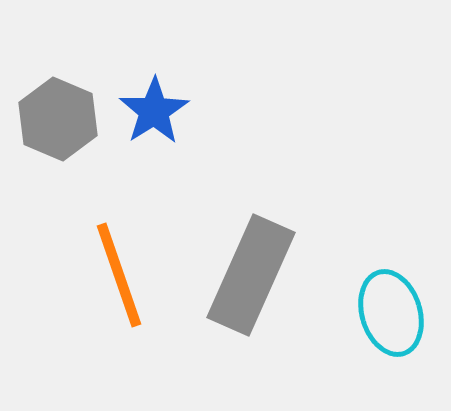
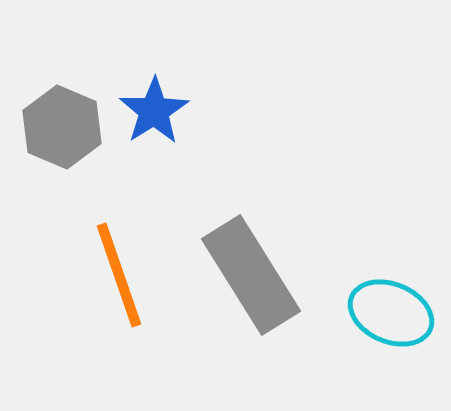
gray hexagon: moved 4 px right, 8 px down
gray rectangle: rotated 56 degrees counterclockwise
cyan ellipse: rotated 50 degrees counterclockwise
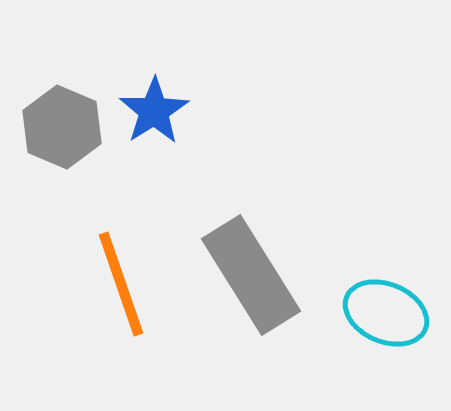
orange line: moved 2 px right, 9 px down
cyan ellipse: moved 5 px left
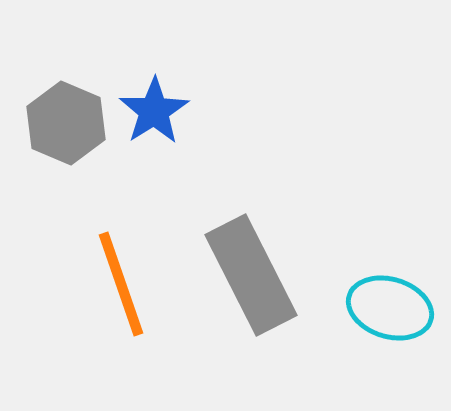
gray hexagon: moved 4 px right, 4 px up
gray rectangle: rotated 5 degrees clockwise
cyan ellipse: moved 4 px right, 5 px up; rotated 6 degrees counterclockwise
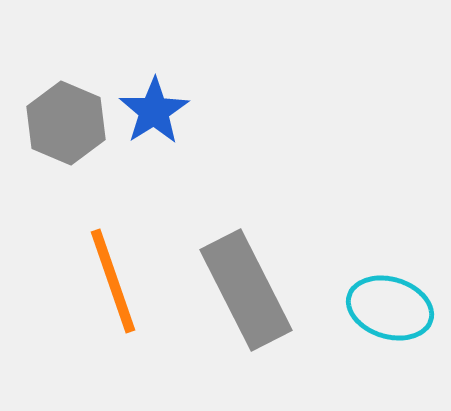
gray rectangle: moved 5 px left, 15 px down
orange line: moved 8 px left, 3 px up
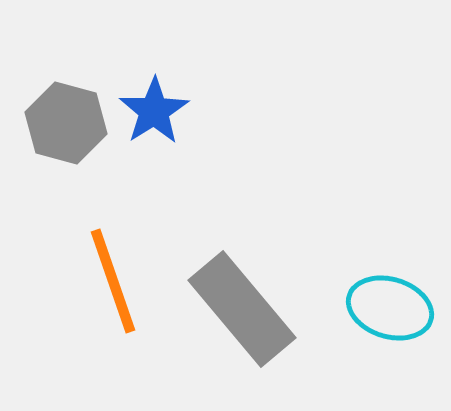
gray hexagon: rotated 8 degrees counterclockwise
gray rectangle: moved 4 px left, 19 px down; rotated 13 degrees counterclockwise
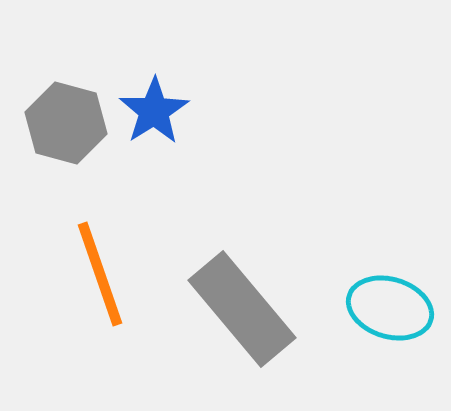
orange line: moved 13 px left, 7 px up
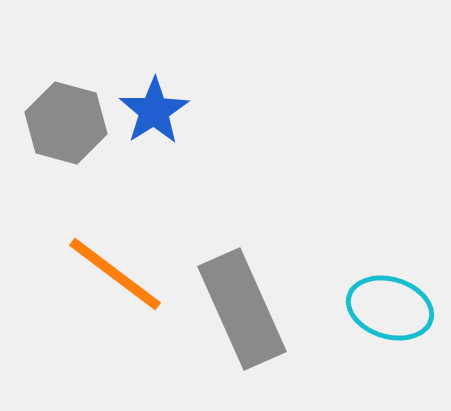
orange line: moved 15 px right; rotated 34 degrees counterclockwise
gray rectangle: rotated 16 degrees clockwise
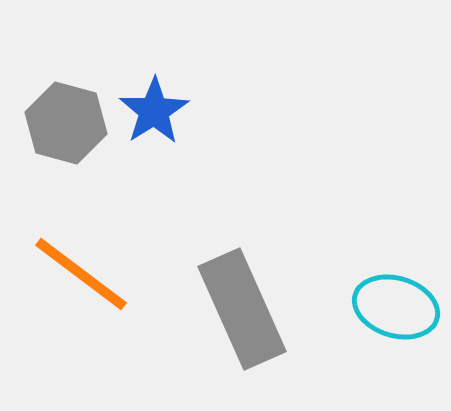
orange line: moved 34 px left
cyan ellipse: moved 6 px right, 1 px up
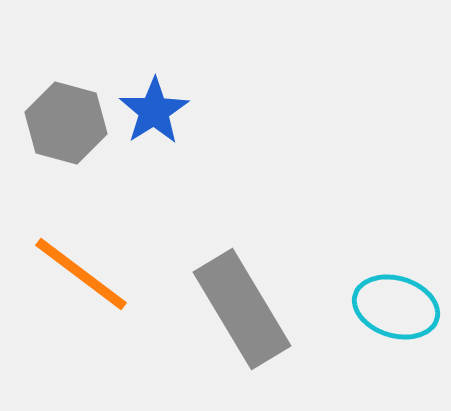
gray rectangle: rotated 7 degrees counterclockwise
